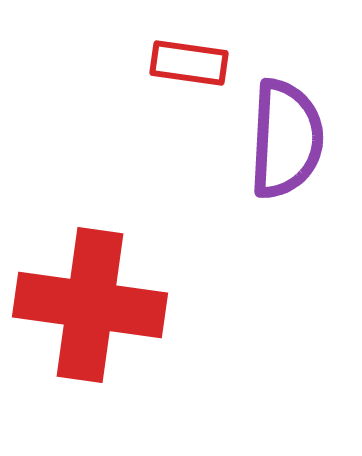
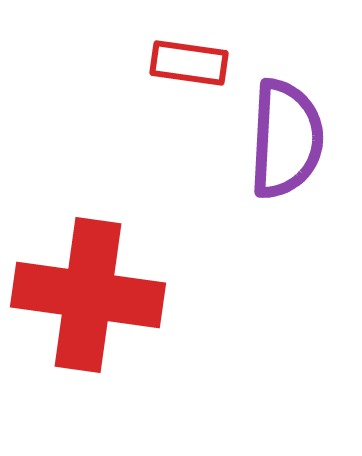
red cross: moved 2 px left, 10 px up
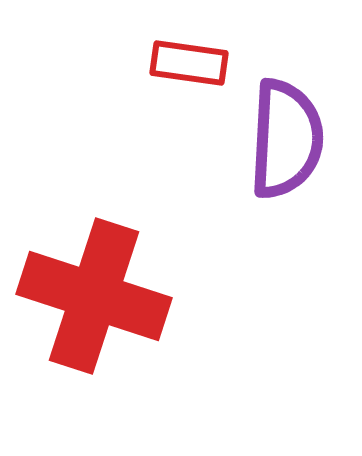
red cross: moved 6 px right, 1 px down; rotated 10 degrees clockwise
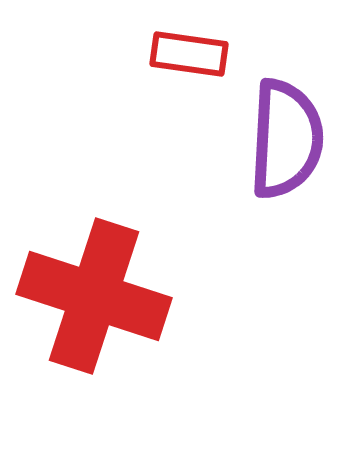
red rectangle: moved 9 px up
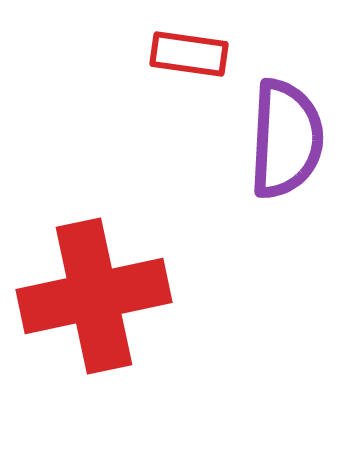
red cross: rotated 30 degrees counterclockwise
